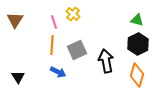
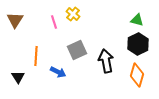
orange line: moved 16 px left, 11 px down
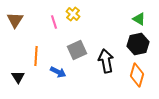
green triangle: moved 2 px right, 1 px up; rotated 16 degrees clockwise
black hexagon: rotated 15 degrees clockwise
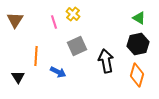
green triangle: moved 1 px up
gray square: moved 4 px up
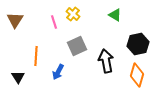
green triangle: moved 24 px left, 3 px up
blue arrow: rotated 91 degrees clockwise
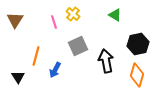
gray square: moved 1 px right
orange line: rotated 12 degrees clockwise
blue arrow: moved 3 px left, 2 px up
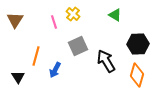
black hexagon: rotated 10 degrees clockwise
black arrow: rotated 20 degrees counterclockwise
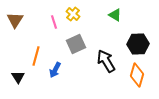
gray square: moved 2 px left, 2 px up
